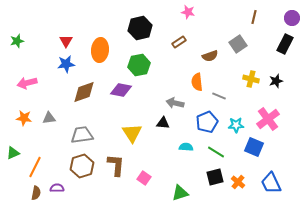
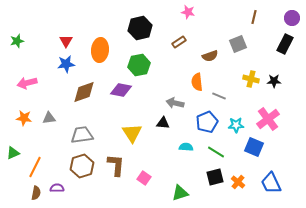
gray square at (238, 44): rotated 12 degrees clockwise
black star at (276, 81): moved 2 px left; rotated 16 degrees clockwise
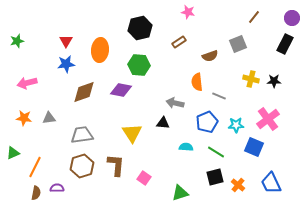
brown line at (254, 17): rotated 24 degrees clockwise
green hexagon at (139, 65): rotated 15 degrees clockwise
orange cross at (238, 182): moved 3 px down
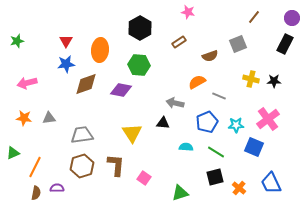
black hexagon at (140, 28): rotated 15 degrees counterclockwise
orange semicircle at (197, 82): rotated 66 degrees clockwise
brown diamond at (84, 92): moved 2 px right, 8 px up
orange cross at (238, 185): moved 1 px right, 3 px down
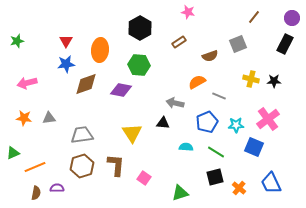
orange line at (35, 167): rotated 40 degrees clockwise
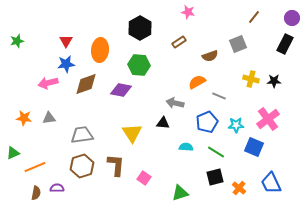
pink arrow at (27, 83): moved 21 px right
